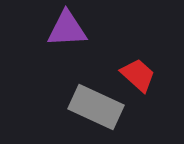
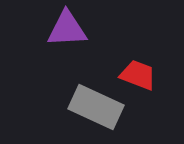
red trapezoid: rotated 21 degrees counterclockwise
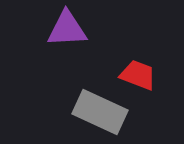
gray rectangle: moved 4 px right, 5 px down
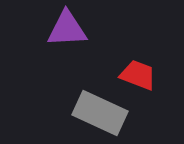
gray rectangle: moved 1 px down
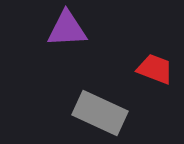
red trapezoid: moved 17 px right, 6 px up
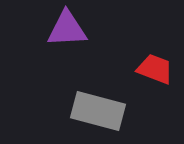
gray rectangle: moved 2 px left, 2 px up; rotated 10 degrees counterclockwise
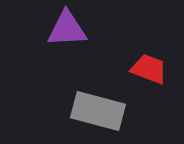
red trapezoid: moved 6 px left
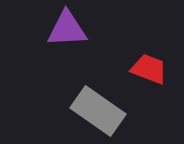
gray rectangle: rotated 20 degrees clockwise
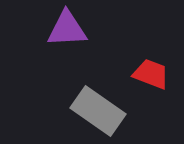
red trapezoid: moved 2 px right, 5 px down
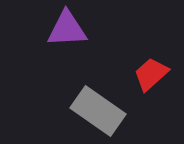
red trapezoid: rotated 63 degrees counterclockwise
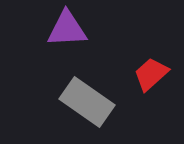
gray rectangle: moved 11 px left, 9 px up
